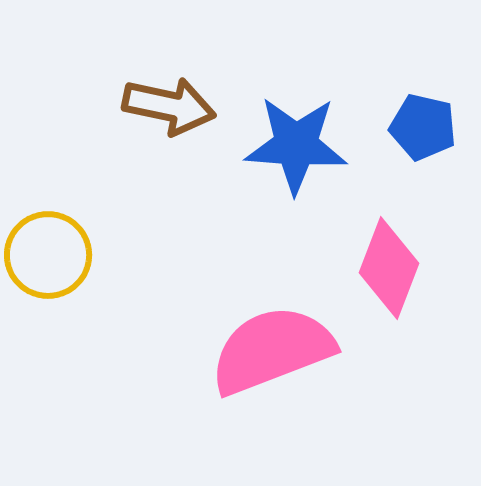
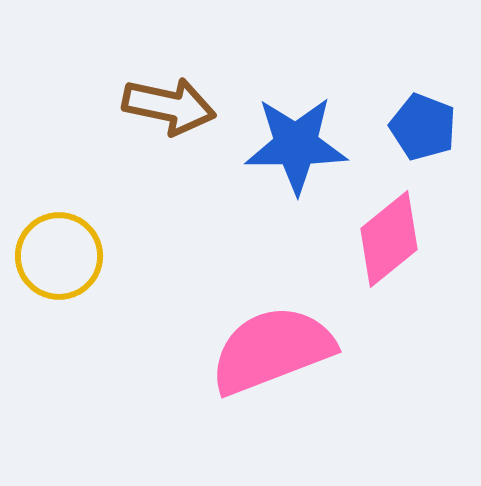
blue pentagon: rotated 8 degrees clockwise
blue star: rotated 4 degrees counterclockwise
yellow circle: moved 11 px right, 1 px down
pink diamond: moved 29 px up; rotated 30 degrees clockwise
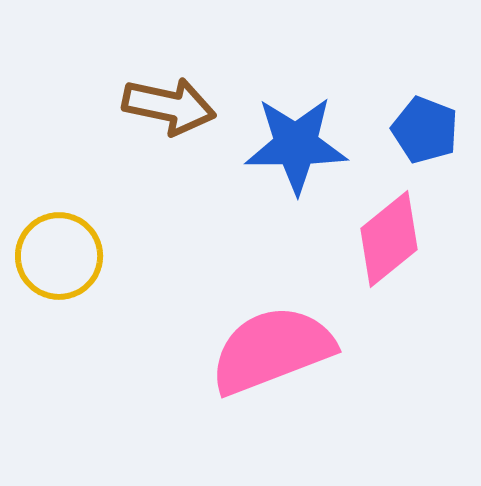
blue pentagon: moved 2 px right, 3 px down
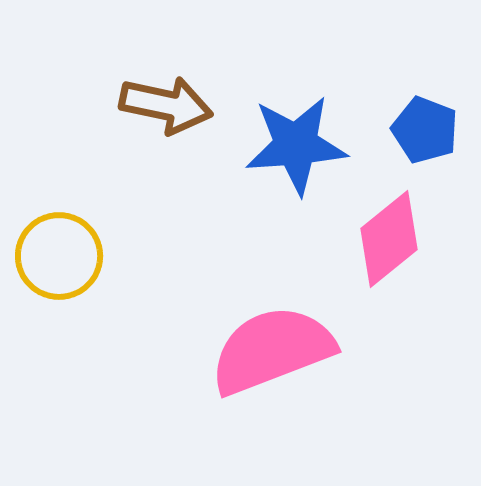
brown arrow: moved 3 px left, 1 px up
blue star: rotated 4 degrees counterclockwise
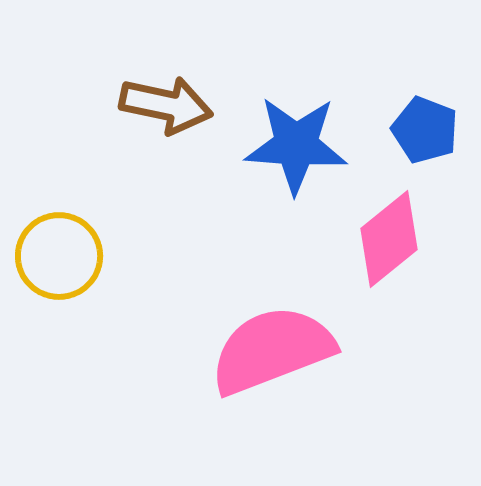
blue star: rotated 8 degrees clockwise
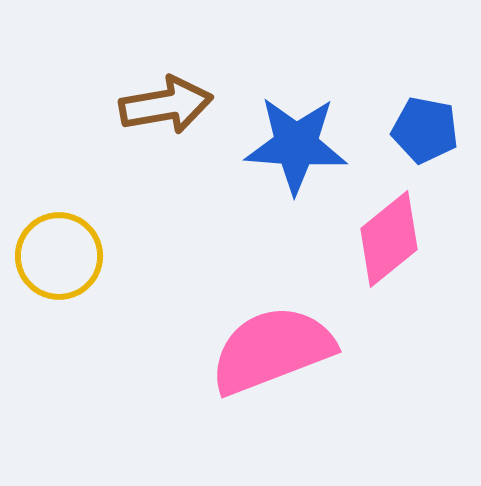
brown arrow: rotated 22 degrees counterclockwise
blue pentagon: rotated 10 degrees counterclockwise
